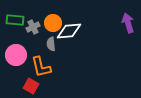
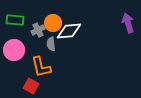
gray cross: moved 5 px right, 3 px down
pink circle: moved 2 px left, 5 px up
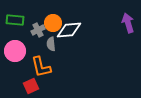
white diamond: moved 1 px up
pink circle: moved 1 px right, 1 px down
red square: rotated 35 degrees clockwise
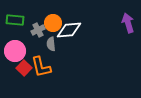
red square: moved 7 px left, 18 px up; rotated 21 degrees counterclockwise
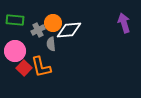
purple arrow: moved 4 px left
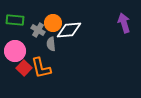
gray cross: rotated 32 degrees counterclockwise
orange L-shape: moved 1 px down
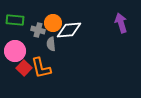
purple arrow: moved 3 px left
gray cross: rotated 16 degrees counterclockwise
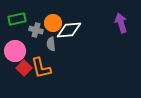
green rectangle: moved 2 px right, 1 px up; rotated 18 degrees counterclockwise
gray cross: moved 2 px left
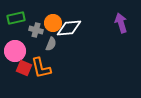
green rectangle: moved 1 px left, 1 px up
white diamond: moved 2 px up
gray semicircle: rotated 152 degrees counterclockwise
red square: rotated 21 degrees counterclockwise
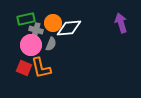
green rectangle: moved 10 px right, 1 px down
pink circle: moved 16 px right, 6 px up
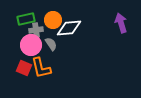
orange circle: moved 3 px up
gray cross: rotated 24 degrees counterclockwise
gray semicircle: rotated 56 degrees counterclockwise
